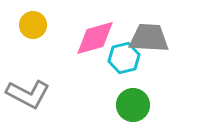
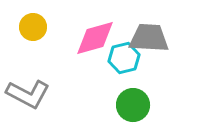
yellow circle: moved 2 px down
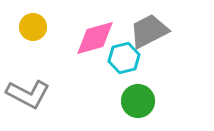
gray trapezoid: moved 7 px up; rotated 30 degrees counterclockwise
green circle: moved 5 px right, 4 px up
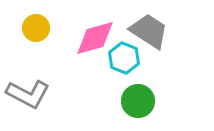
yellow circle: moved 3 px right, 1 px down
gray trapezoid: rotated 60 degrees clockwise
cyan hexagon: rotated 24 degrees counterclockwise
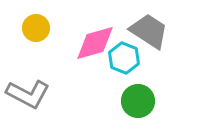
pink diamond: moved 5 px down
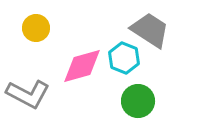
gray trapezoid: moved 1 px right, 1 px up
pink diamond: moved 13 px left, 23 px down
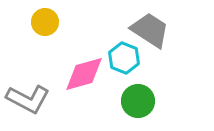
yellow circle: moved 9 px right, 6 px up
pink diamond: moved 2 px right, 8 px down
gray L-shape: moved 5 px down
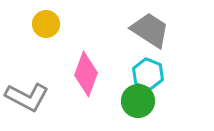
yellow circle: moved 1 px right, 2 px down
cyan hexagon: moved 24 px right, 16 px down
pink diamond: moved 2 px right; rotated 54 degrees counterclockwise
gray L-shape: moved 1 px left, 2 px up
